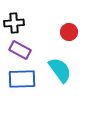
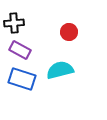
cyan semicircle: rotated 68 degrees counterclockwise
blue rectangle: rotated 20 degrees clockwise
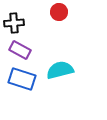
red circle: moved 10 px left, 20 px up
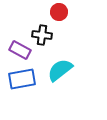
black cross: moved 28 px right, 12 px down; rotated 12 degrees clockwise
cyan semicircle: rotated 24 degrees counterclockwise
blue rectangle: rotated 28 degrees counterclockwise
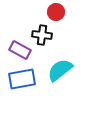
red circle: moved 3 px left
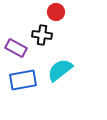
purple rectangle: moved 4 px left, 2 px up
blue rectangle: moved 1 px right, 1 px down
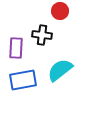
red circle: moved 4 px right, 1 px up
purple rectangle: rotated 65 degrees clockwise
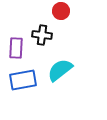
red circle: moved 1 px right
